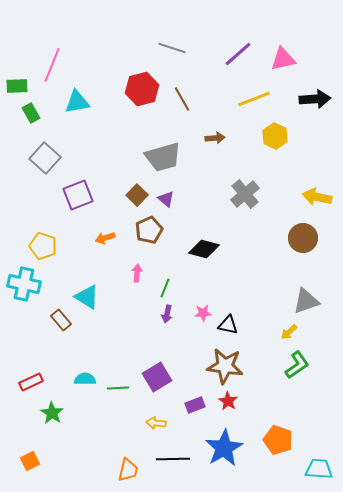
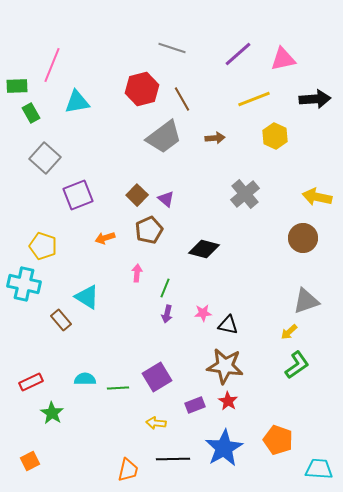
gray trapezoid at (163, 157): moved 1 px right, 20 px up; rotated 21 degrees counterclockwise
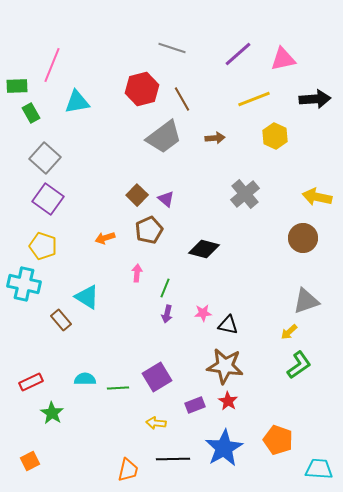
purple square at (78, 195): moved 30 px left, 4 px down; rotated 32 degrees counterclockwise
green L-shape at (297, 365): moved 2 px right
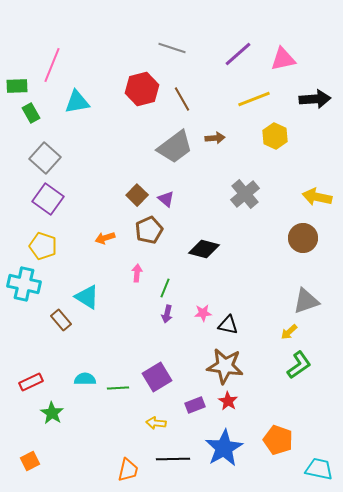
gray trapezoid at (164, 137): moved 11 px right, 10 px down
cyan trapezoid at (319, 469): rotated 8 degrees clockwise
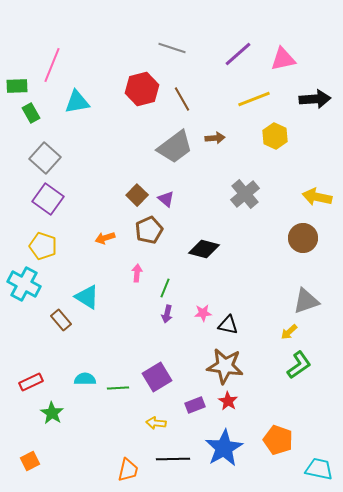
cyan cross at (24, 284): rotated 16 degrees clockwise
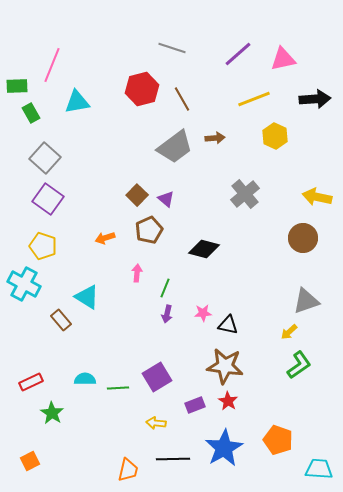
cyan trapezoid at (319, 469): rotated 8 degrees counterclockwise
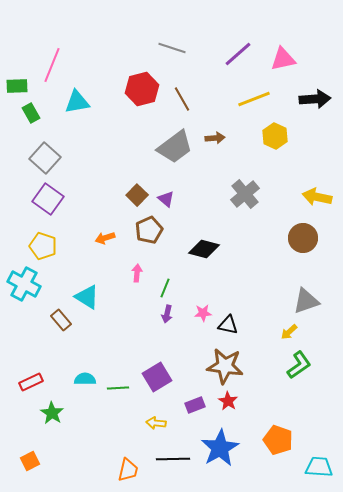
blue star at (224, 448): moved 4 px left
cyan trapezoid at (319, 469): moved 2 px up
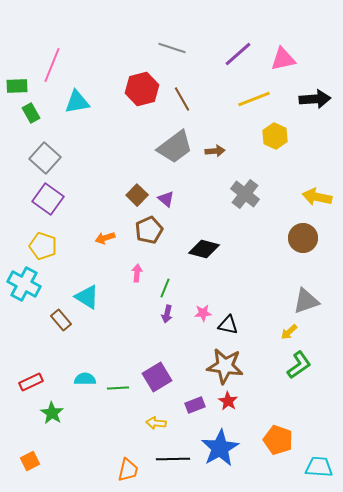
brown arrow at (215, 138): moved 13 px down
gray cross at (245, 194): rotated 12 degrees counterclockwise
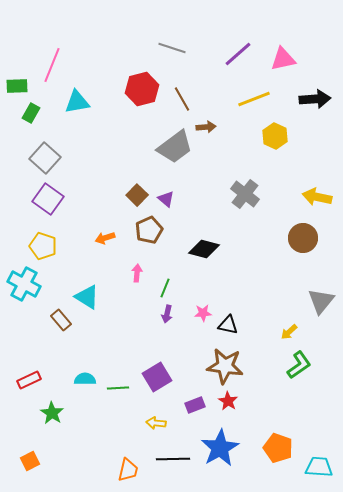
green rectangle at (31, 113): rotated 60 degrees clockwise
brown arrow at (215, 151): moved 9 px left, 24 px up
gray triangle at (306, 301): moved 15 px right; rotated 32 degrees counterclockwise
red rectangle at (31, 382): moved 2 px left, 2 px up
orange pentagon at (278, 440): moved 8 px down
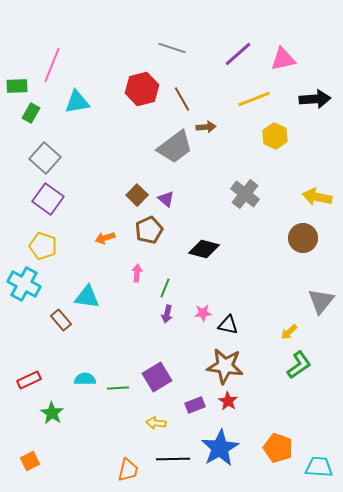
cyan triangle at (87, 297): rotated 24 degrees counterclockwise
